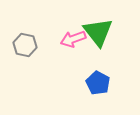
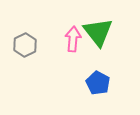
pink arrow: rotated 115 degrees clockwise
gray hexagon: rotated 20 degrees clockwise
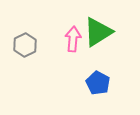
green triangle: rotated 36 degrees clockwise
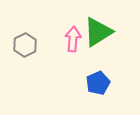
blue pentagon: rotated 20 degrees clockwise
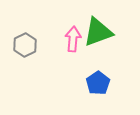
green triangle: rotated 12 degrees clockwise
blue pentagon: rotated 10 degrees counterclockwise
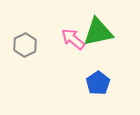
green triangle: rotated 8 degrees clockwise
pink arrow: rotated 55 degrees counterclockwise
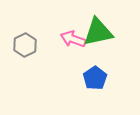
pink arrow: rotated 20 degrees counterclockwise
blue pentagon: moved 3 px left, 5 px up
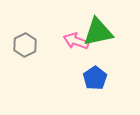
pink arrow: moved 3 px right, 2 px down
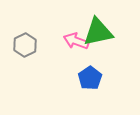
blue pentagon: moved 5 px left
